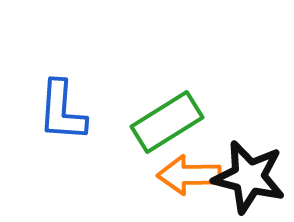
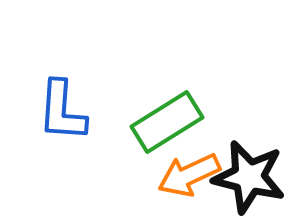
orange arrow: rotated 24 degrees counterclockwise
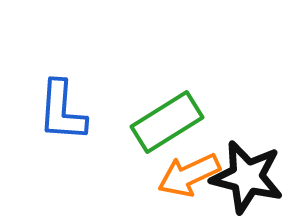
black star: moved 2 px left
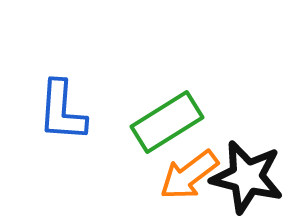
orange arrow: rotated 12 degrees counterclockwise
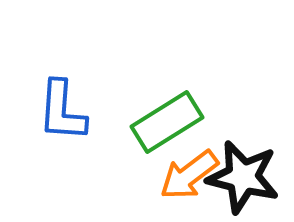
black star: moved 4 px left
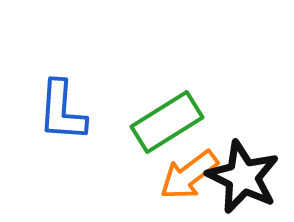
black star: rotated 12 degrees clockwise
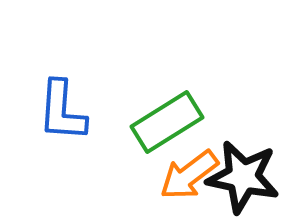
black star: rotated 14 degrees counterclockwise
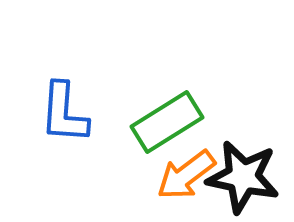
blue L-shape: moved 2 px right, 2 px down
orange arrow: moved 3 px left
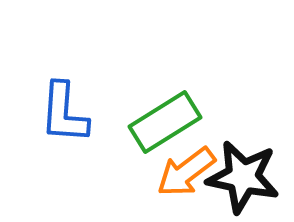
green rectangle: moved 2 px left
orange arrow: moved 3 px up
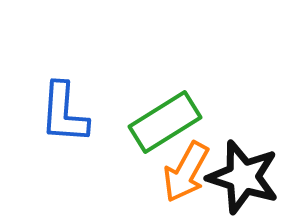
orange arrow: rotated 24 degrees counterclockwise
black star: rotated 6 degrees clockwise
